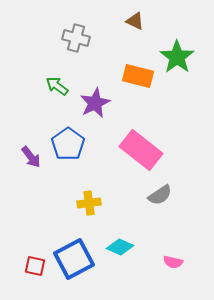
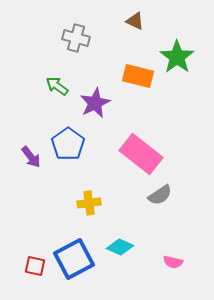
pink rectangle: moved 4 px down
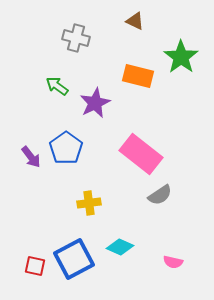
green star: moved 4 px right
blue pentagon: moved 2 px left, 4 px down
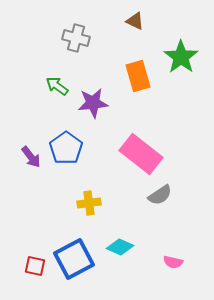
orange rectangle: rotated 60 degrees clockwise
purple star: moved 2 px left; rotated 20 degrees clockwise
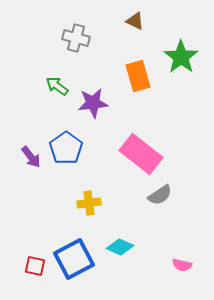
pink semicircle: moved 9 px right, 3 px down
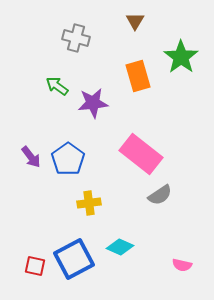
brown triangle: rotated 36 degrees clockwise
blue pentagon: moved 2 px right, 11 px down
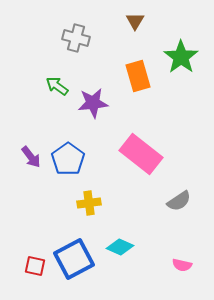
gray semicircle: moved 19 px right, 6 px down
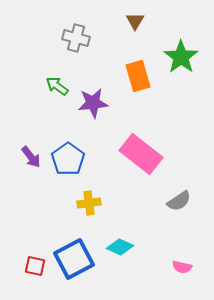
pink semicircle: moved 2 px down
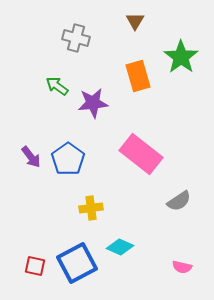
yellow cross: moved 2 px right, 5 px down
blue square: moved 3 px right, 4 px down
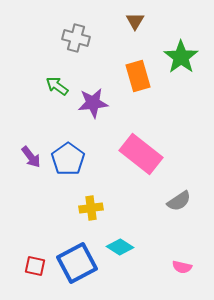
cyan diamond: rotated 8 degrees clockwise
